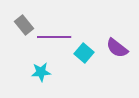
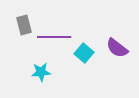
gray rectangle: rotated 24 degrees clockwise
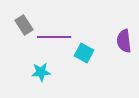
gray rectangle: rotated 18 degrees counterclockwise
purple semicircle: moved 7 px right, 7 px up; rotated 45 degrees clockwise
cyan square: rotated 12 degrees counterclockwise
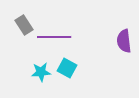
cyan square: moved 17 px left, 15 px down
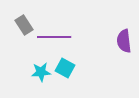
cyan square: moved 2 px left
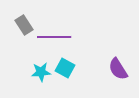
purple semicircle: moved 6 px left, 28 px down; rotated 25 degrees counterclockwise
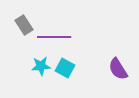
cyan star: moved 6 px up
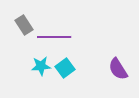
cyan square: rotated 24 degrees clockwise
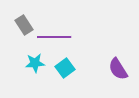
cyan star: moved 6 px left, 3 px up
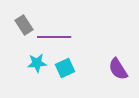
cyan star: moved 2 px right
cyan square: rotated 12 degrees clockwise
